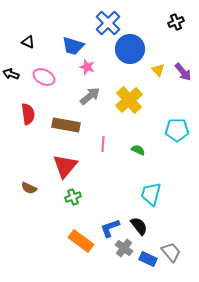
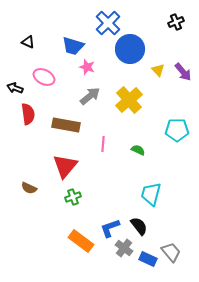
black arrow: moved 4 px right, 14 px down
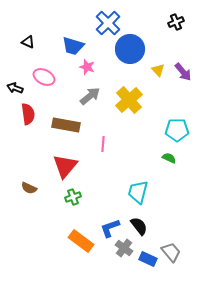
green semicircle: moved 31 px right, 8 px down
cyan trapezoid: moved 13 px left, 2 px up
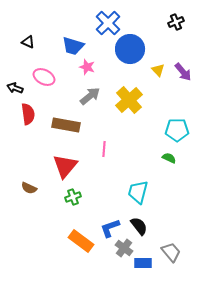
pink line: moved 1 px right, 5 px down
blue rectangle: moved 5 px left, 4 px down; rotated 24 degrees counterclockwise
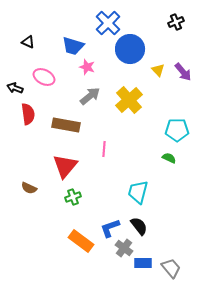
gray trapezoid: moved 16 px down
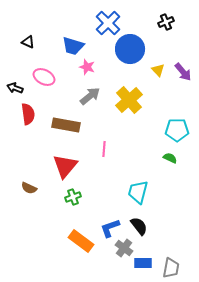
black cross: moved 10 px left
green semicircle: moved 1 px right
gray trapezoid: rotated 50 degrees clockwise
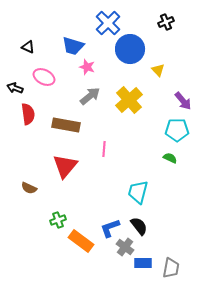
black triangle: moved 5 px down
purple arrow: moved 29 px down
green cross: moved 15 px left, 23 px down
gray cross: moved 1 px right, 1 px up
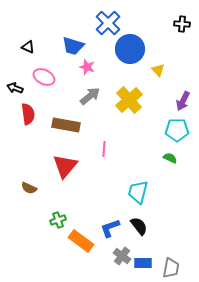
black cross: moved 16 px right, 2 px down; rotated 28 degrees clockwise
purple arrow: rotated 66 degrees clockwise
gray cross: moved 3 px left, 9 px down
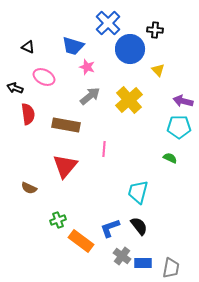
black cross: moved 27 px left, 6 px down
purple arrow: rotated 78 degrees clockwise
cyan pentagon: moved 2 px right, 3 px up
